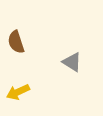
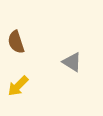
yellow arrow: moved 6 px up; rotated 20 degrees counterclockwise
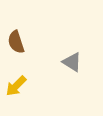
yellow arrow: moved 2 px left
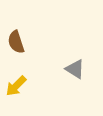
gray triangle: moved 3 px right, 7 px down
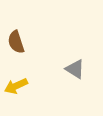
yellow arrow: rotated 20 degrees clockwise
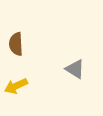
brown semicircle: moved 2 px down; rotated 15 degrees clockwise
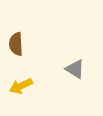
yellow arrow: moved 5 px right
